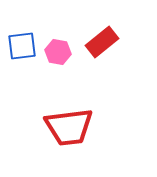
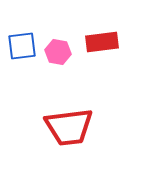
red rectangle: rotated 32 degrees clockwise
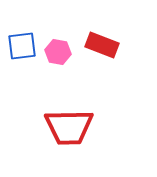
red rectangle: moved 3 px down; rotated 28 degrees clockwise
red trapezoid: rotated 6 degrees clockwise
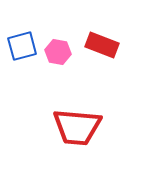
blue square: rotated 8 degrees counterclockwise
red trapezoid: moved 8 px right; rotated 6 degrees clockwise
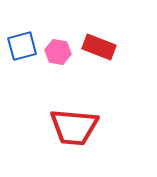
red rectangle: moved 3 px left, 2 px down
red trapezoid: moved 3 px left
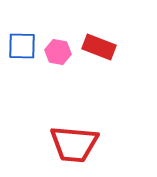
blue square: rotated 16 degrees clockwise
red trapezoid: moved 17 px down
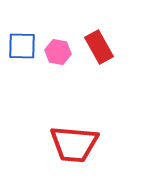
red rectangle: rotated 40 degrees clockwise
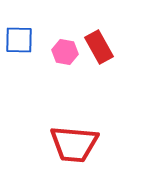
blue square: moved 3 px left, 6 px up
pink hexagon: moved 7 px right
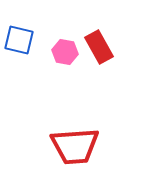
blue square: rotated 12 degrees clockwise
red trapezoid: moved 1 px right, 2 px down; rotated 9 degrees counterclockwise
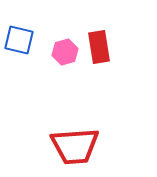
red rectangle: rotated 20 degrees clockwise
pink hexagon: rotated 25 degrees counterclockwise
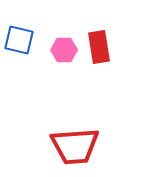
pink hexagon: moved 1 px left, 2 px up; rotated 15 degrees clockwise
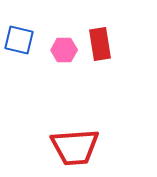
red rectangle: moved 1 px right, 3 px up
red trapezoid: moved 1 px down
